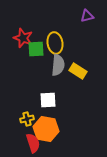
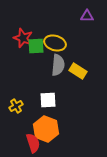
purple triangle: rotated 16 degrees clockwise
yellow ellipse: rotated 65 degrees counterclockwise
green square: moved 3 px up
yellow cross: moved 11 px left, 13 px up; rotated 16 degrees counterclockwise
orange hexagon: rotated 10 degrees clockwise
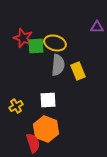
purple triangle: moved 10 px right, 11 px down
yellow rectangle: rotated 36 degrees clockwise
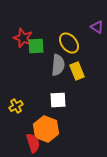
purple triangle: rotated 32 degrees clockwise
yellow ellipse: moved 14 px right; rotated 35 degrees clockwise
yellow rectangle: moved 1 px left
white square: moved 10 px right
